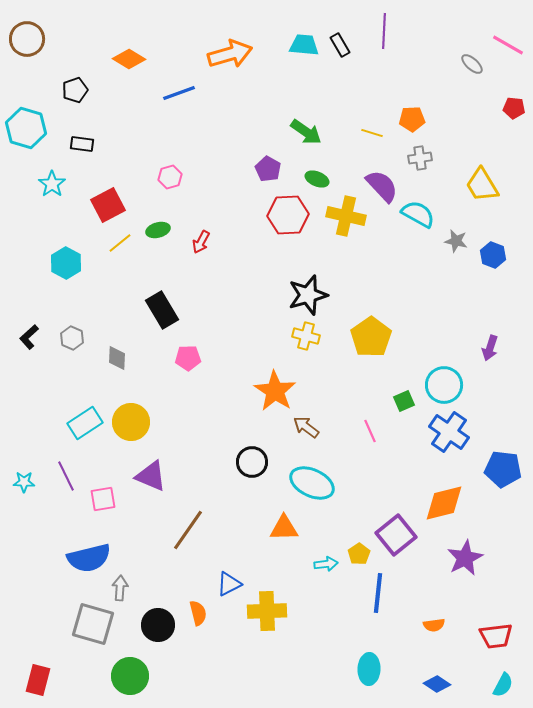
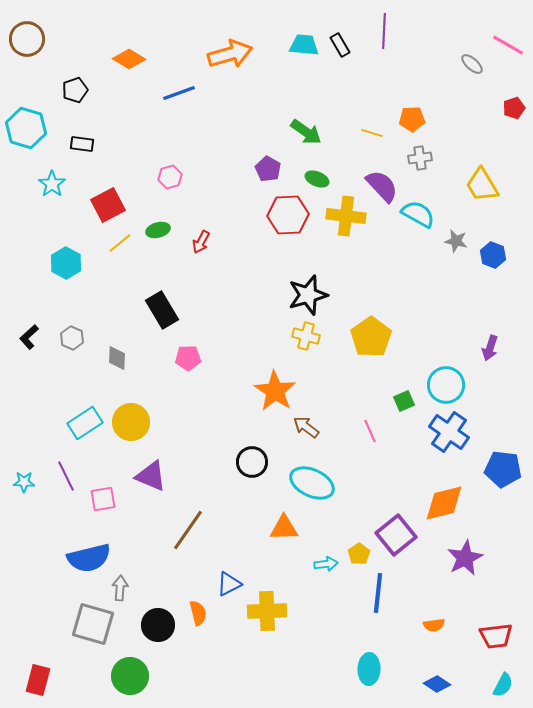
red pentagon at (514, 108): rotated 25 degrees counterclockwise
yellow cross at (346, 216): rotated 6 degrees counterclockwise
cyan circle at (444, 385): moved 2 px right
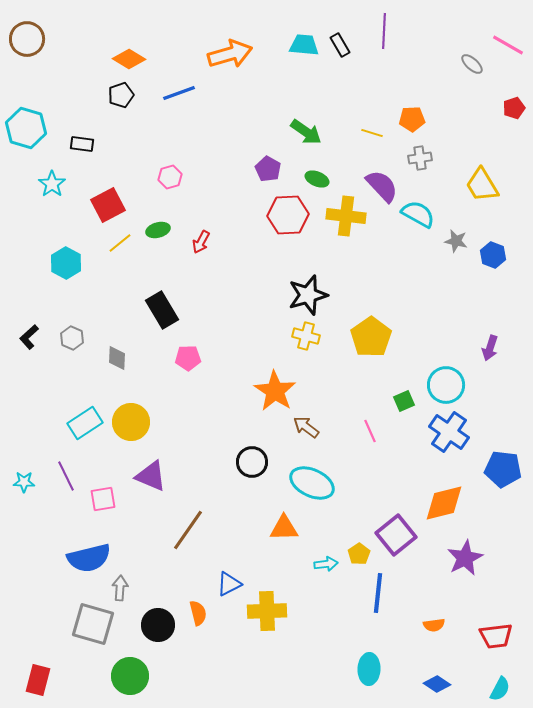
black pentagon at (75, 90): moved 46 px right, 5 px down
cyan semicircle at (503, 685): moved 3 px left, 4 px down
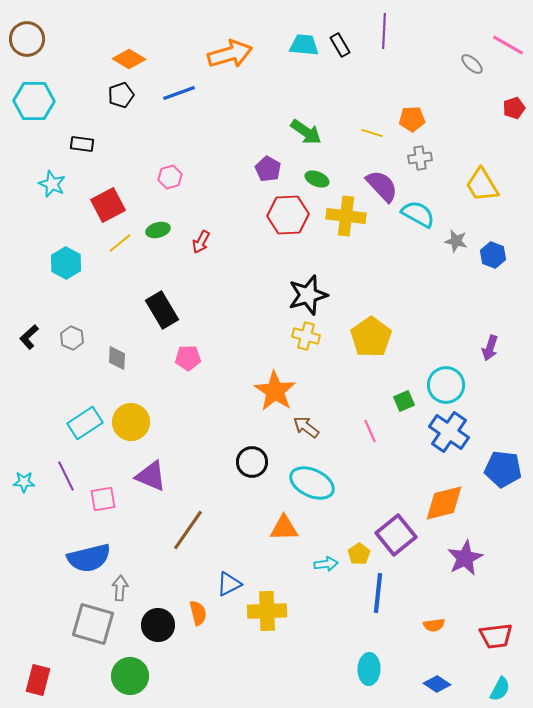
cyan hexagon at (26, 128): moved 8 px right, 27 px up; rotated 15 degrees counterclockwise
cyan star at (52, 184): rotated 12 degrees counterclockwise
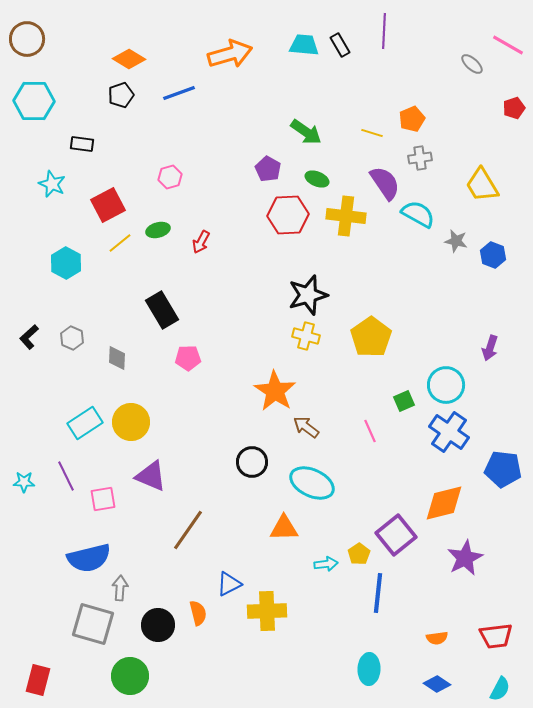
orange pentagon at (412, 119): rotated 20 degrees counterclockwise
purple semicircle at (382, 186): moved 3 px right, 3 px up; rotated 9 degrees clockwise
orange semicircle at (434, 625): moved 3 px right, 13 px down
